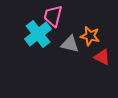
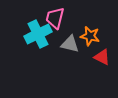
pink trapezoid: moved 2 px right, 2 px down
cyan cross: rotated 12 degrees clockwise
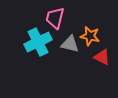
cyan cross: moved 8 px down
